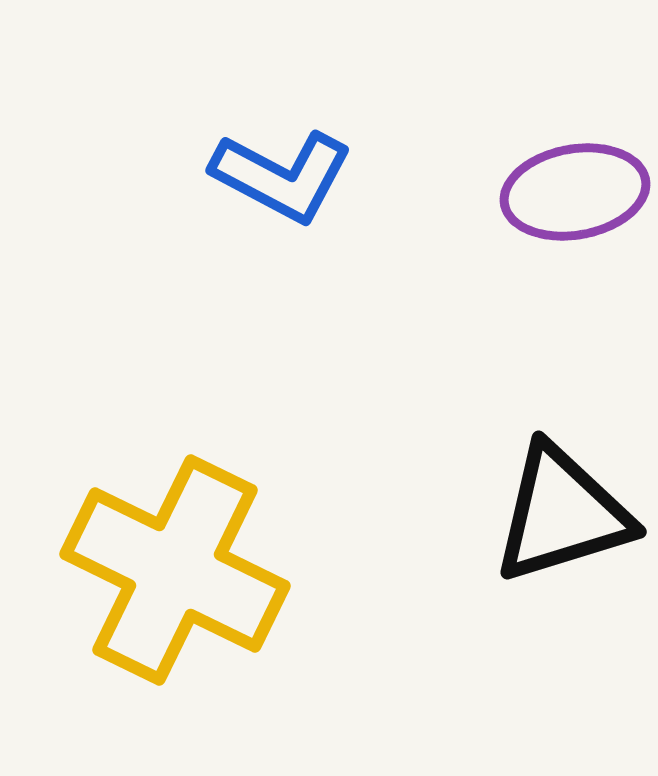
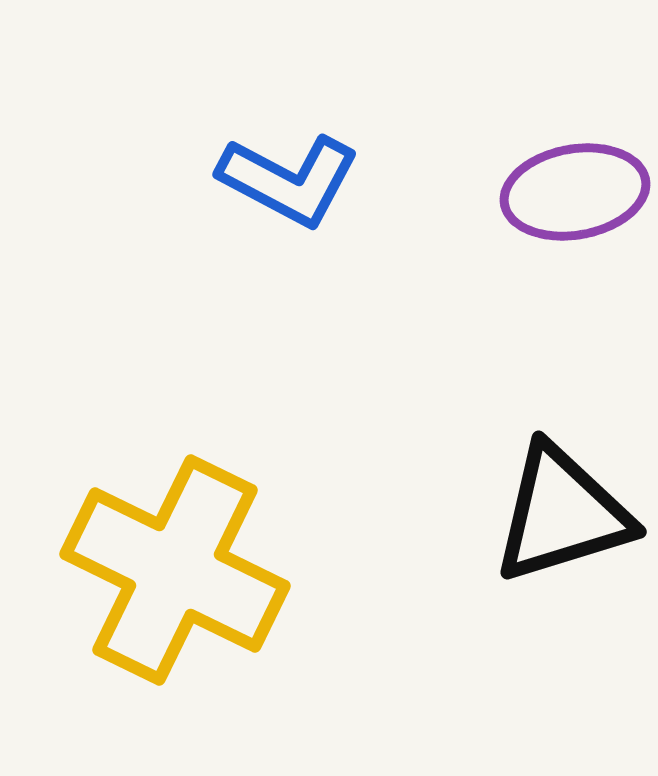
blue L-shape: moved 7 px right, 4 px down
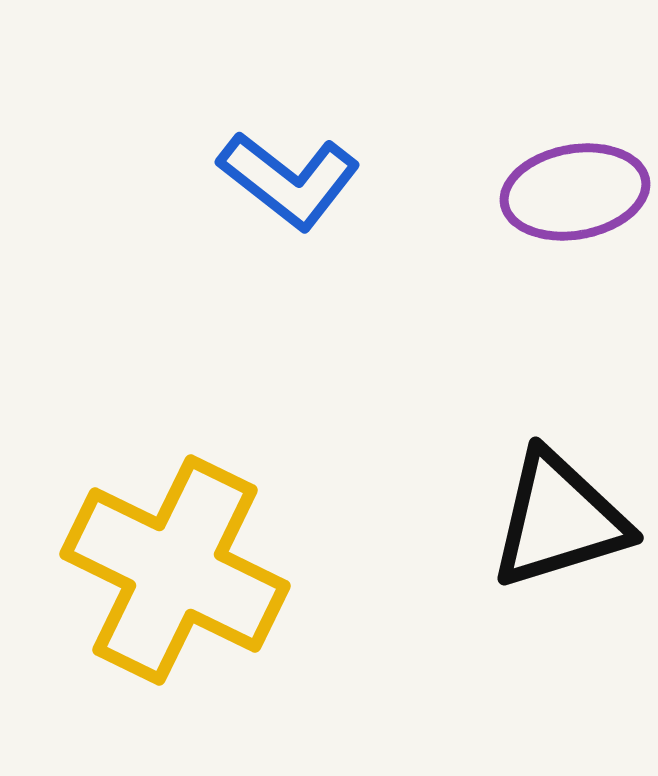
blue L-shape: rotated 10 degrees clockwise
black triangle: moved 3 px left, 6 px down
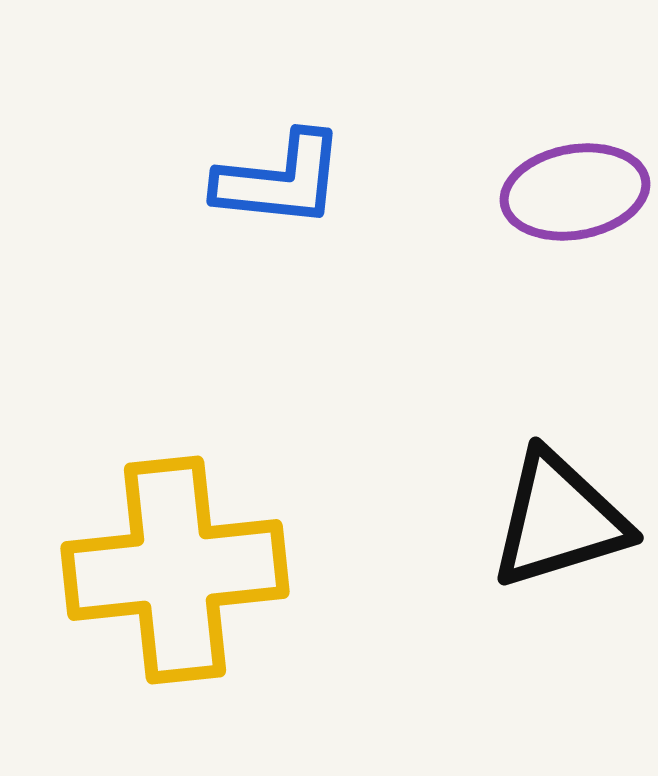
blue L-shape: moved 9 px left; rotated 32 degrees counterclockwise
yellow cross: rotated 32 degrees counterclockwise
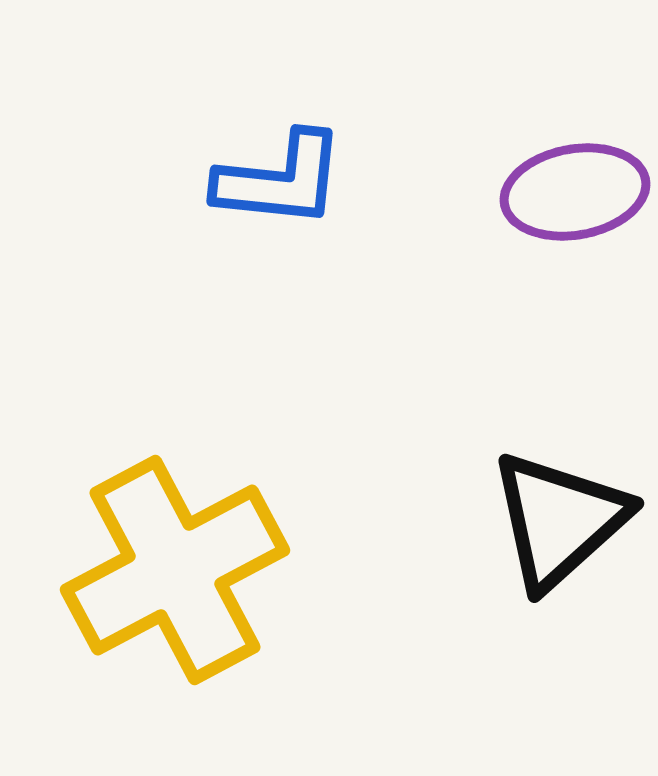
black triangle: rotated 25 degrees counterclockwise
yellow cross: rotated 22 degrees counterclockwise
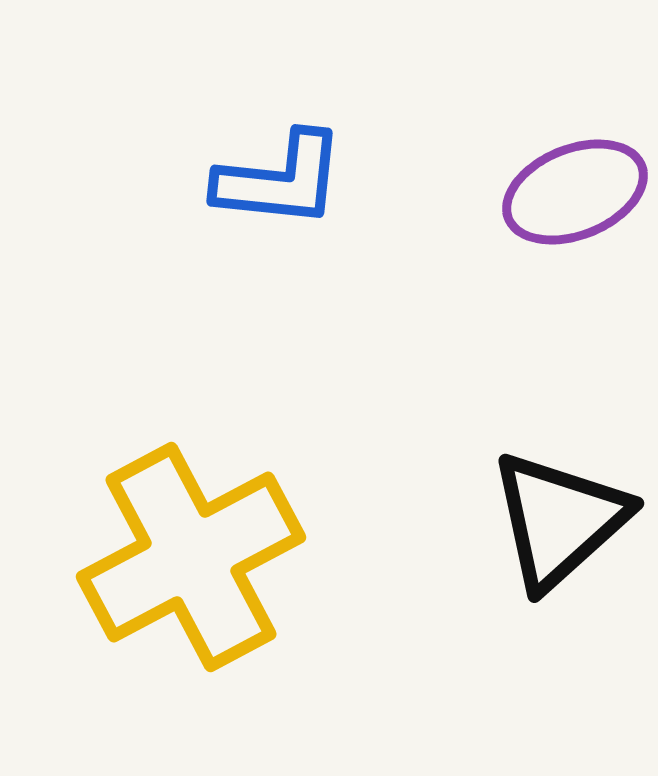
purple ellipse: rotated 12 degrees counterclockwise
yellow cross: moved 16 px right, 13 px up
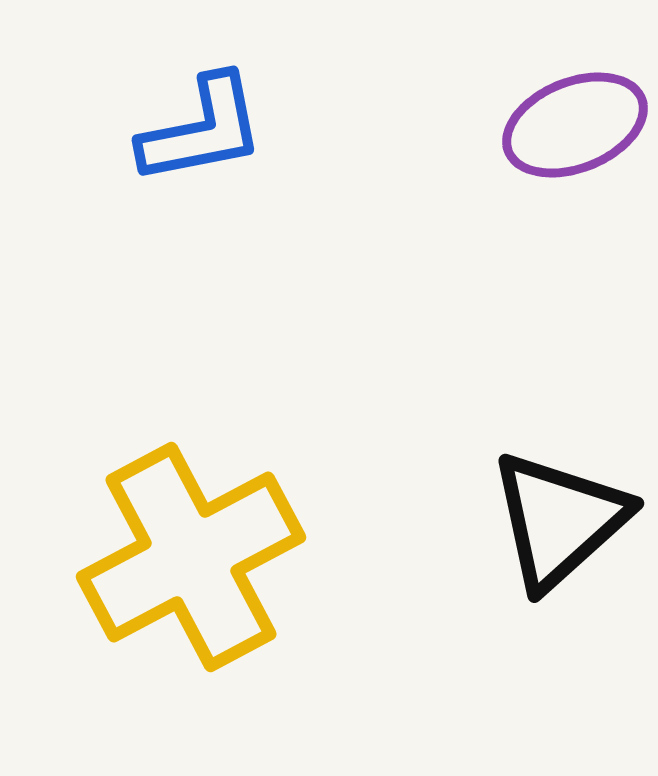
blue L-shape: moved 78 px left, 50 px up; rotated 17 degrees counterclockwise
purple ellipse: moved 67 px up
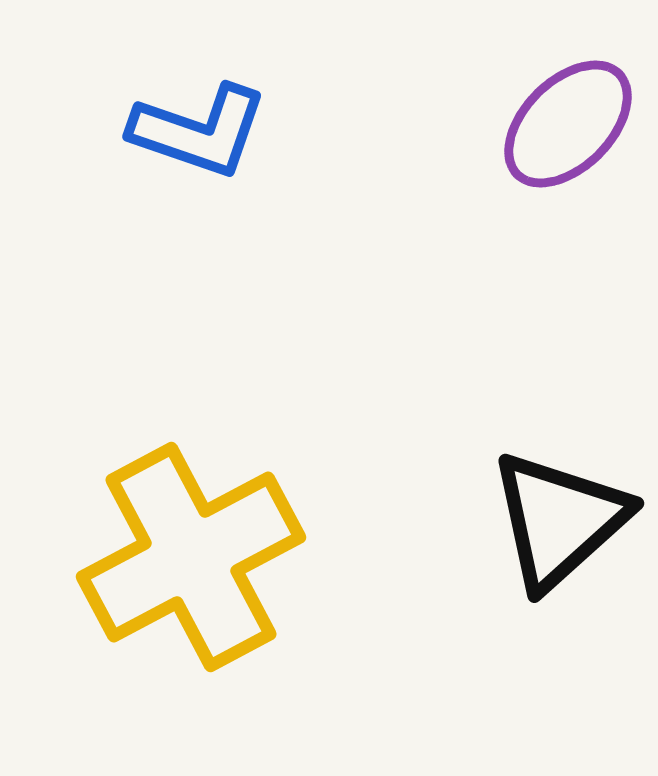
purple ellipse: moved 7 px left, 1 px up; rotated 23 degrees counterclockwise
blue L-shape: moved 3 px left, 1 px down; rotated 30 degrees clockwise
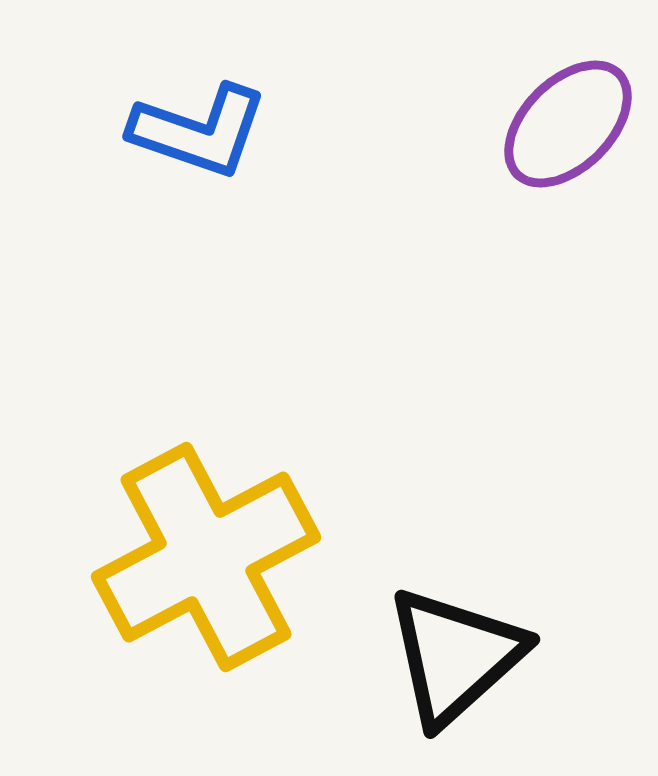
black triangle: moved 104 px left, 136 px down
yellow cross: moved 15 px right
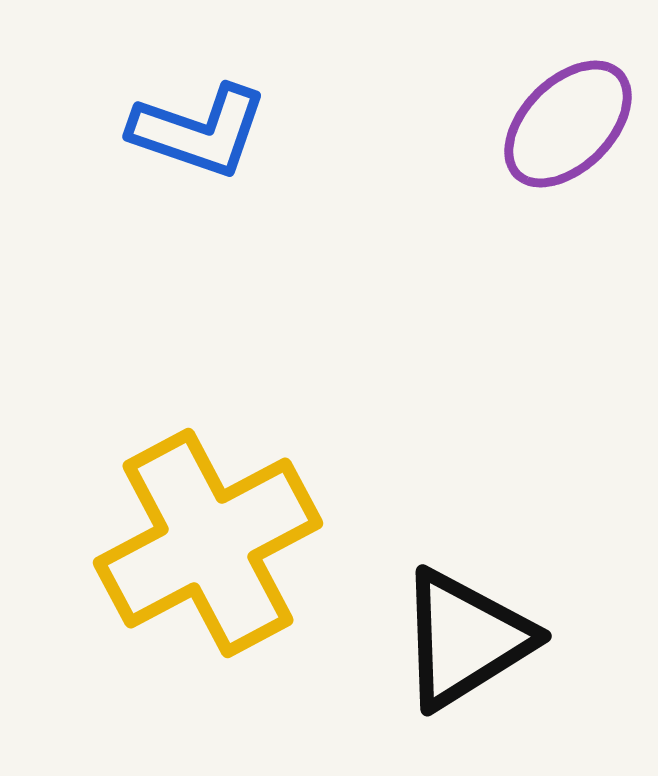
yellow cross: moved 2 px right, 14 px up
black triangle: moved 10 px right, 17 px up; rotated 10 degrees clockwise
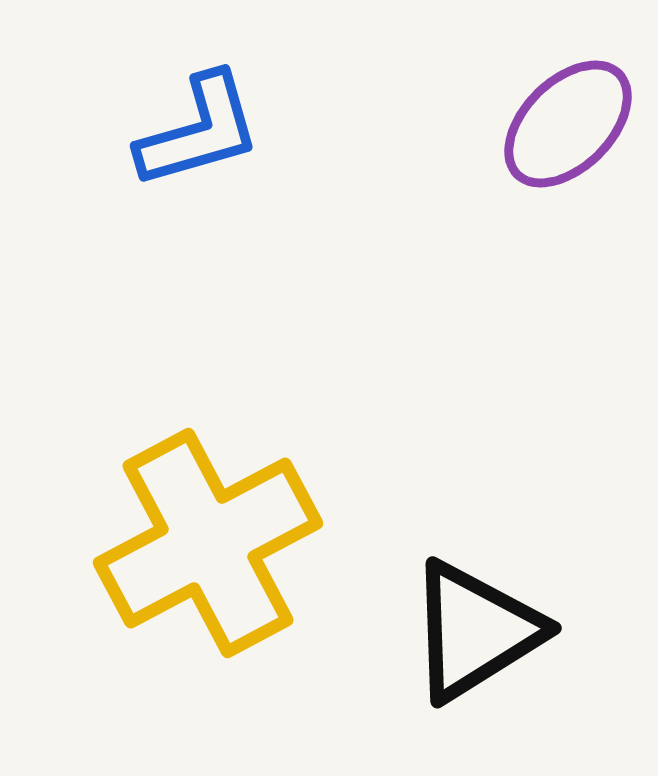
blue L-shape: rotated 35 degrees counterclockwise
black triangle: moved 10 px right, 8 px up
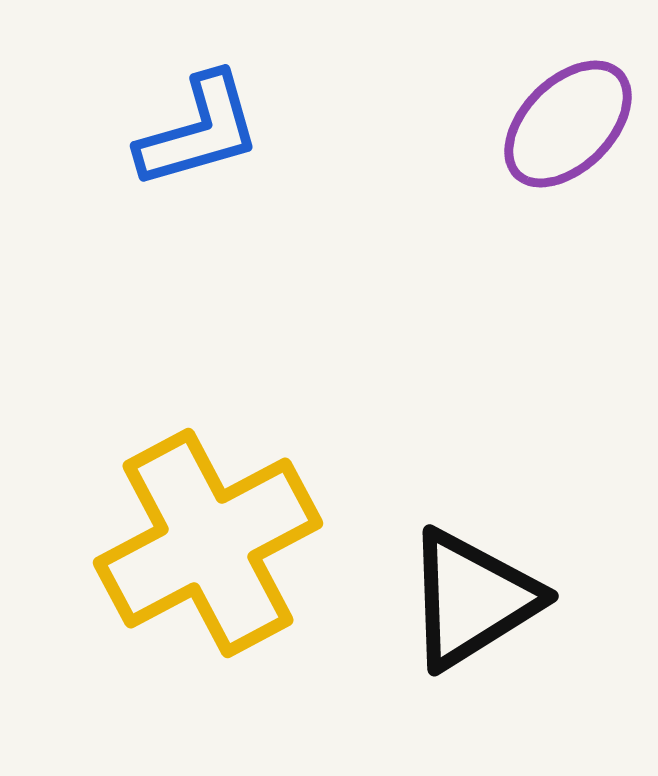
black triangle: moved 3 px left, 32 px up
